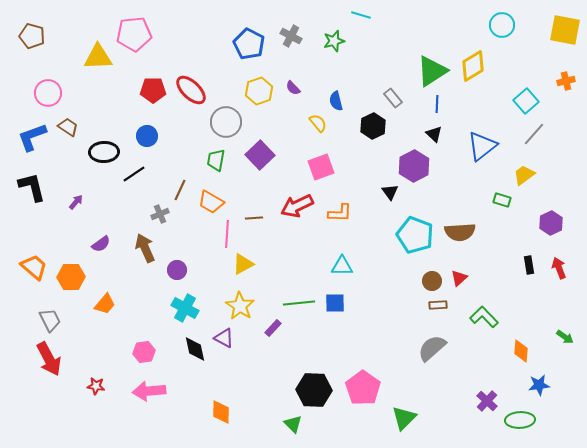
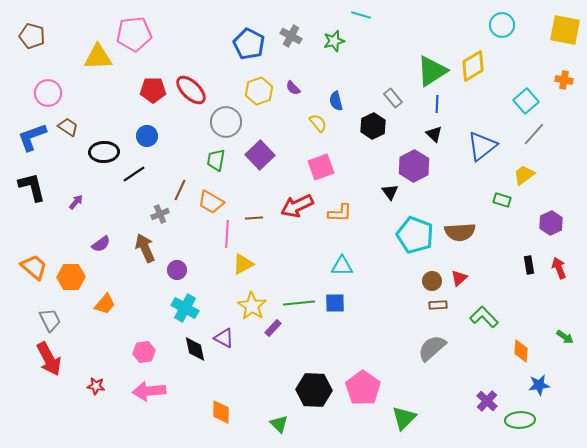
orange cross at (566, 81): moved 2 px left, 1 px up; rotated 24 degrees clockwise
yellow star at (240, 306): moved 12 px right
green triangle at (293, 424): moved 14 px left
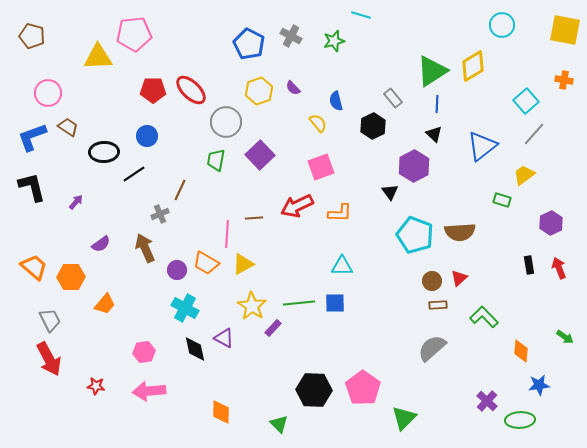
orange trapezoid at (211, 202): moved 5 px left, 61 px down
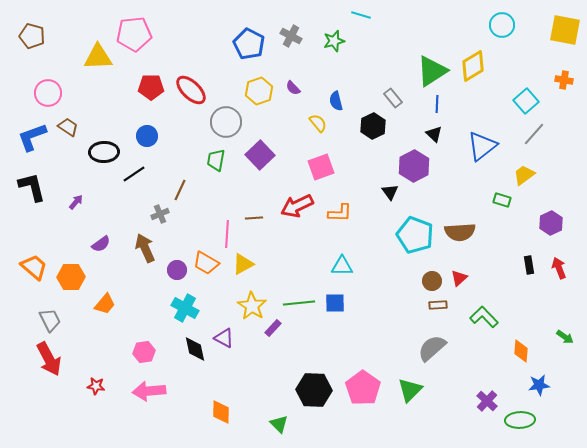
red pentagon at (153, 90): moved 2 px left, 3 px up
green triangle at (404, 418): moved 6 px right, 28 px up
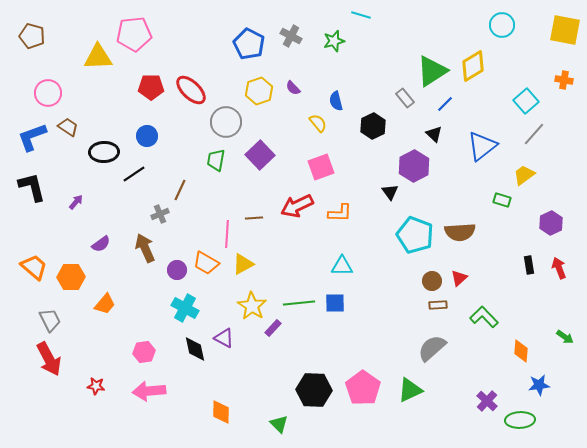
gray rectangle at (393, 98): moved 12 px right
blue line at (437, 104): moved 8 px right; rotated 42 degrees clockwise
green triangle at (410, 390): rotated 20 degrees clockwise
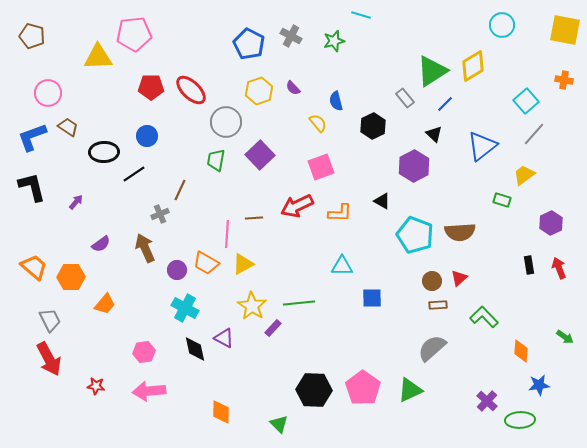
black triangle at (390, 192): moved 8 px left, 9 px down; rotated 24 degrees counterclockwise
blue square at (335, 303): moved 37 px right, 5 px up
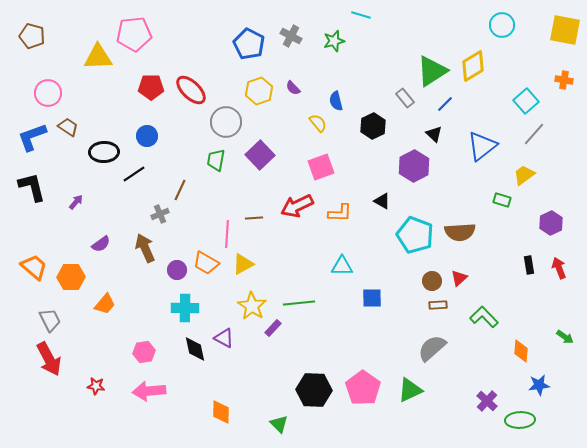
cyan cross at (185, 308): rotated 28 degrees counterclockwise
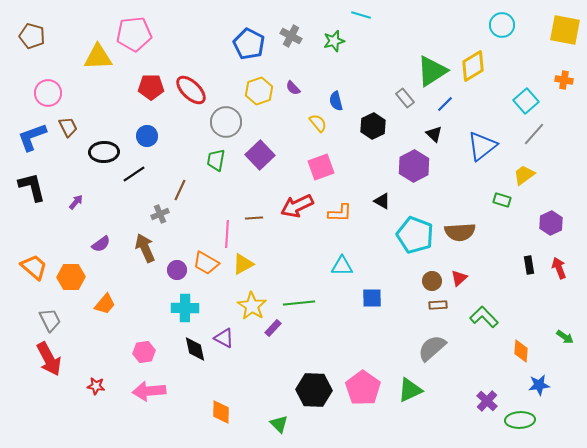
brown trapezoid at (68, 127): rotated 30 degrees clockwise
